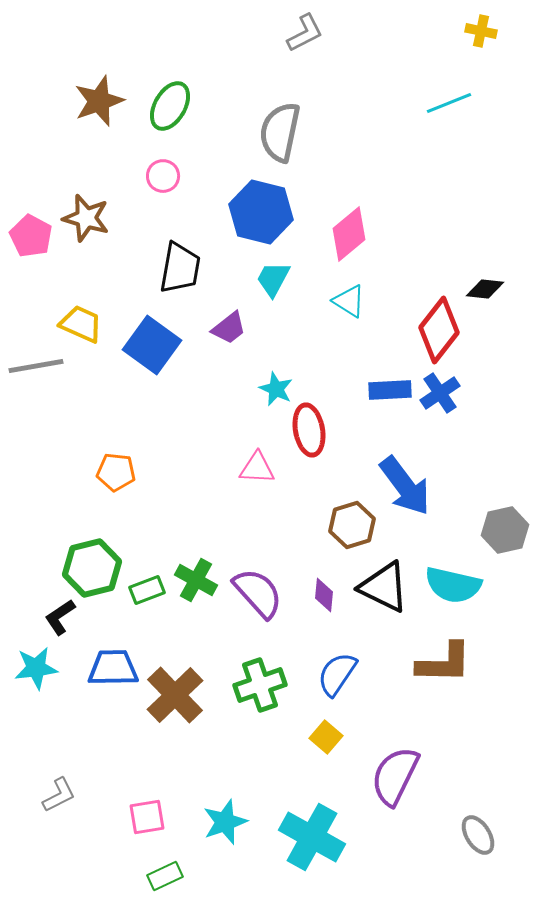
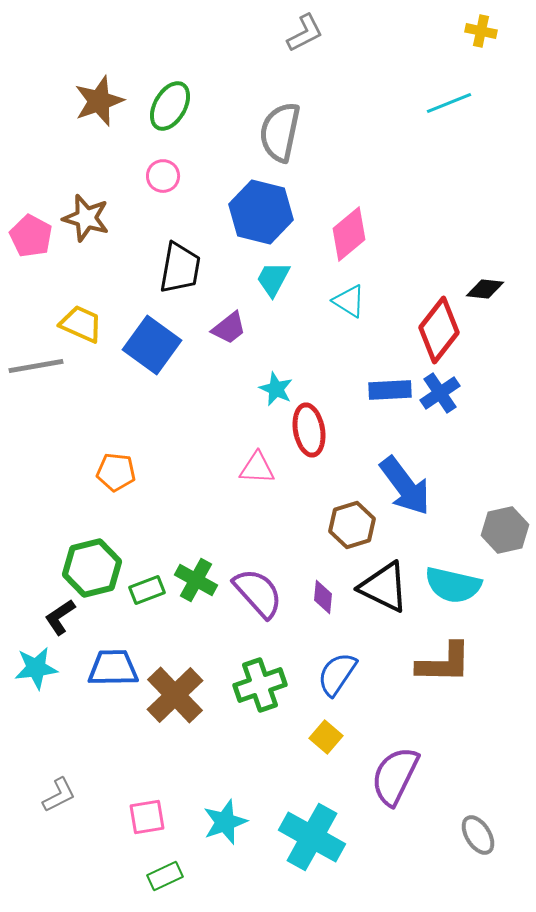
purple diamond at (324, 595): moved 1 px left, 2 px down
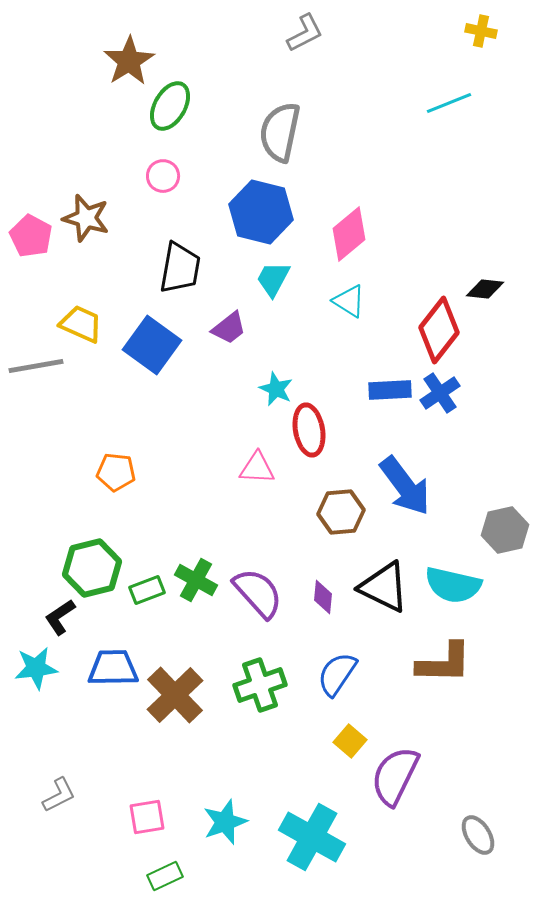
brown star at (99, 101): moved 30 px right, 40 px up; rotated 12 degrees counterclockwise
brown hexagon at (352, 525): moved 11 px left, 13 px up; rotated 12 degrees clockwise
yellow square at (326, 737): moved 24 px right, 4 px down
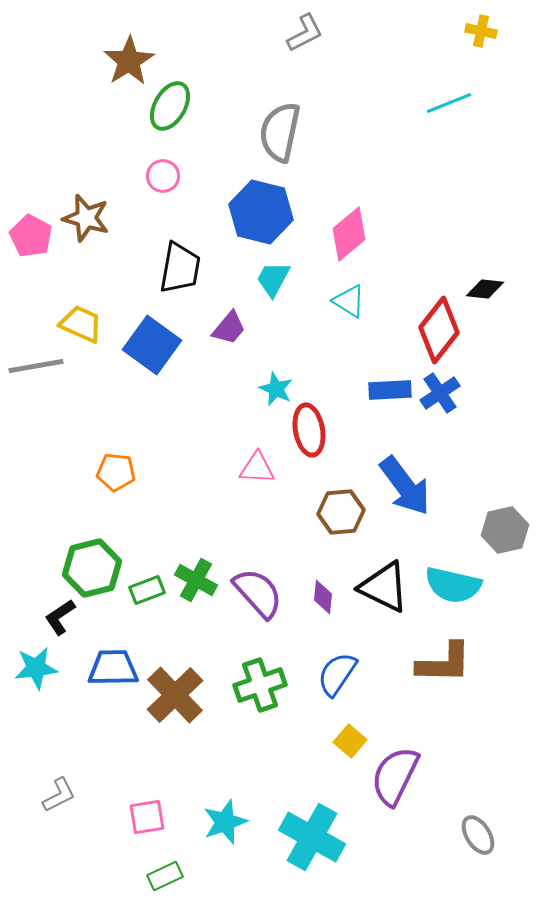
purple trapezoid at (229, 328): rotated 12 degrees counterclockwise
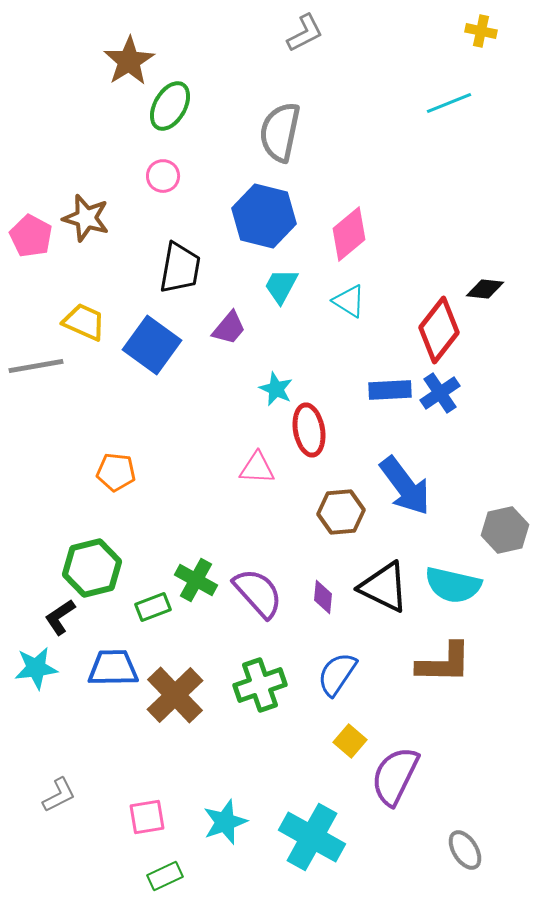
blue hexagon at (261, 212): moved 3 px right, 4 px down
cyan trapezoid at (273, 279): moved 8 px right, 7 px down
yellow trapezoid at (81, 324): moved 3 px right, 2 px up
green rectangle at (147, 590): moved 6 px right, 17 px down
gray ellipse at (478, 835): moved 13 px left, 15 px down
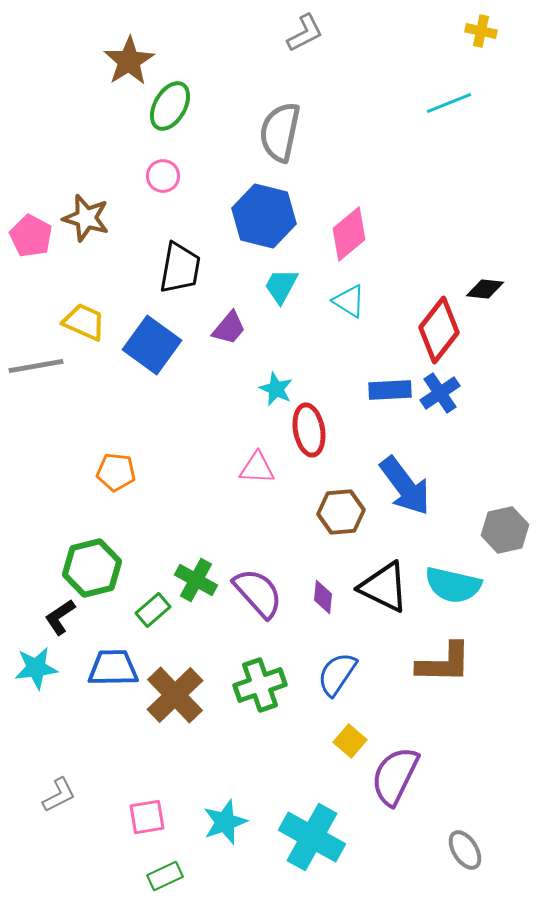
green rectangle at (153, 607): moved 3 px down; rotated 20 degrees counterclockwise
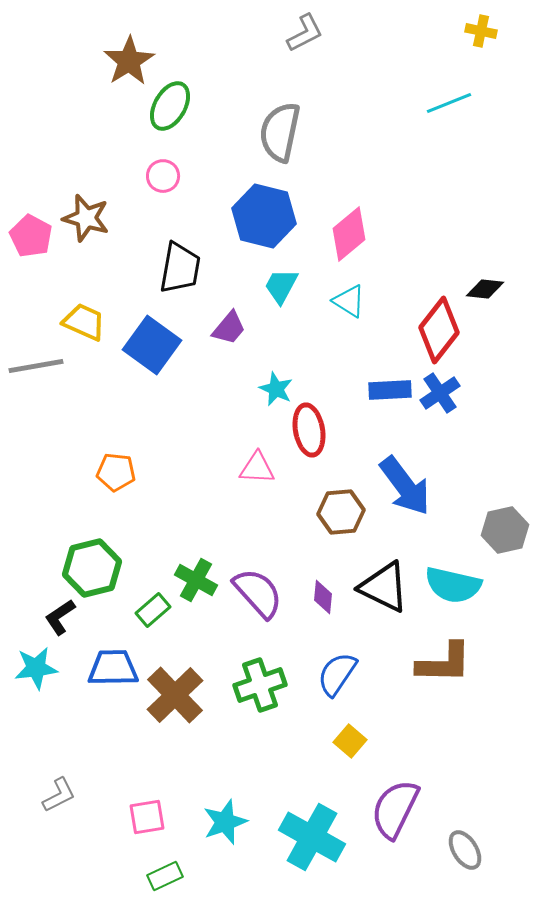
purple semicircle at (395, 776): moved 33 px down
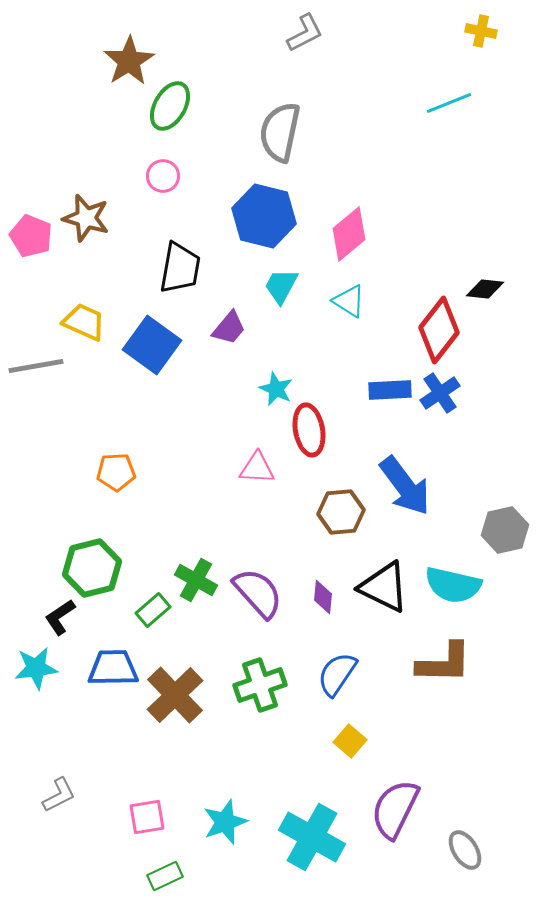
pink pentagon at (31, 236): rotated 6 degrees counterclockwise
orange pentagon at (116, 472): rotated 9 degrees counterclockwise
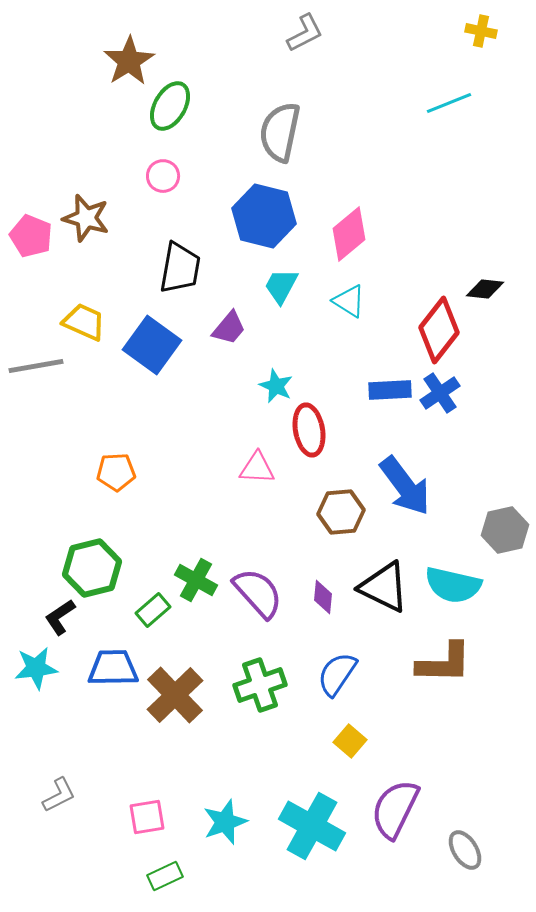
cyan star at (276, 389): moved 3 px up
cyan cross at (312, 837): moved 11 px up
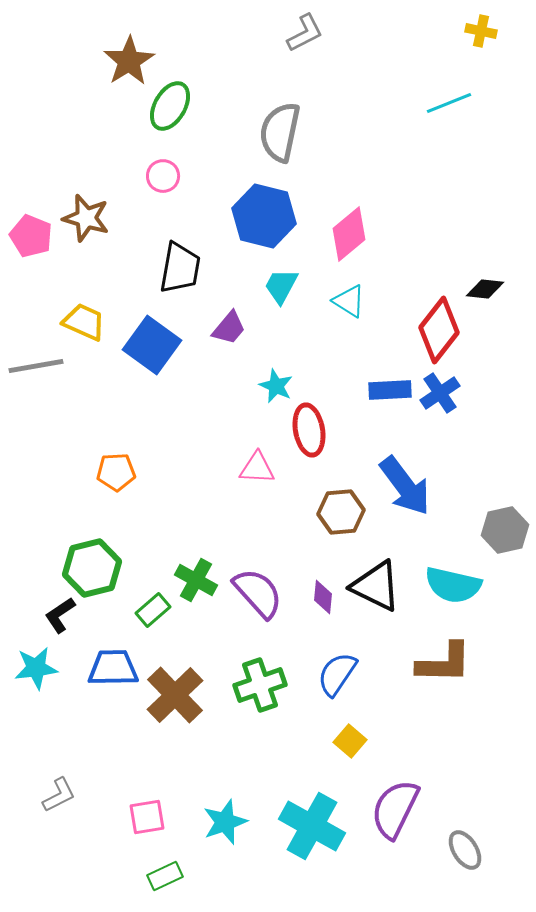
black triangle at (384, 587): moved 8 px left, 1 px up
black L-shape at (60, 617): moved 2 px up
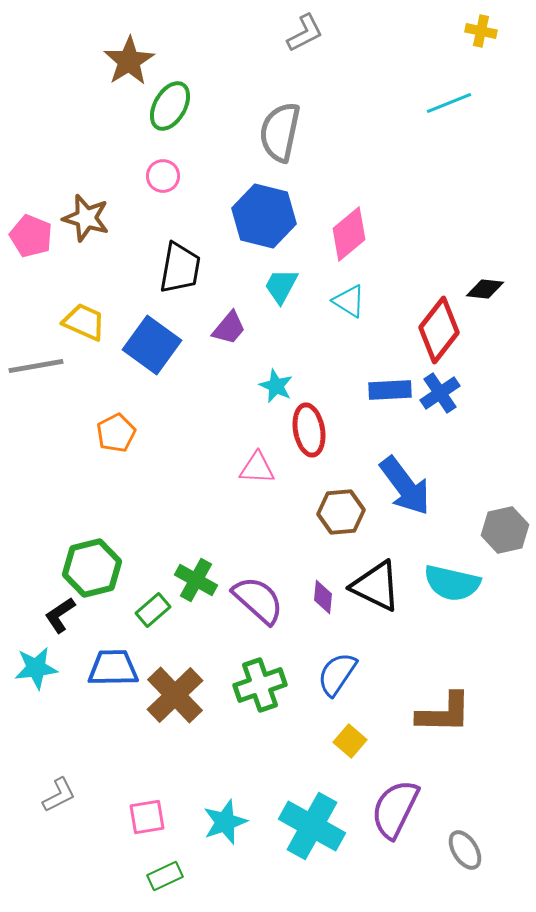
orange pentagon at (116, 472): moved 39 px up; rotated 24 degrees counterclockwise
cyan semicircle at (453, 585): moved 1 px left, 2 px up
purple semicircle at (258, 593): moved 7 px down; rotated 6 degrees counterclockwise
brown L-shape at (444, 663): moved 50 px down
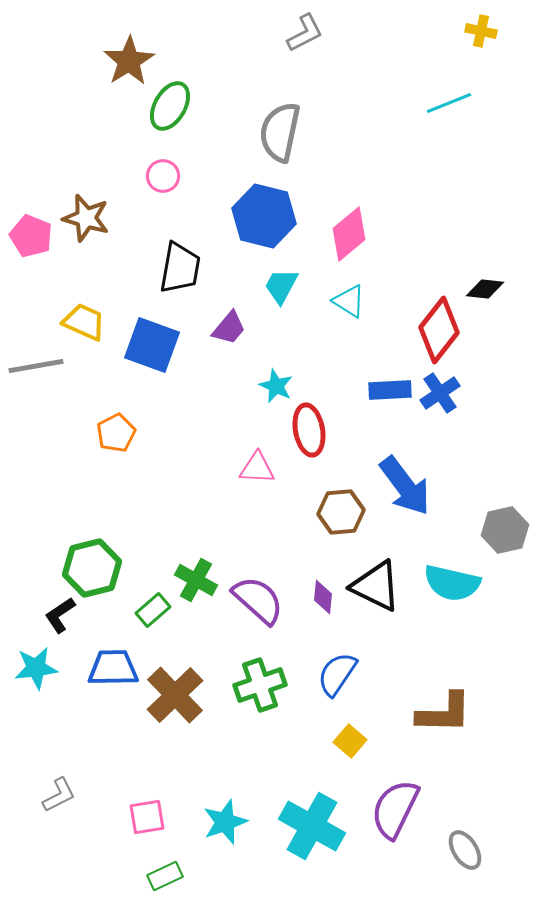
blue square at (152, 345): rotated 16 degrees counterclockwise
